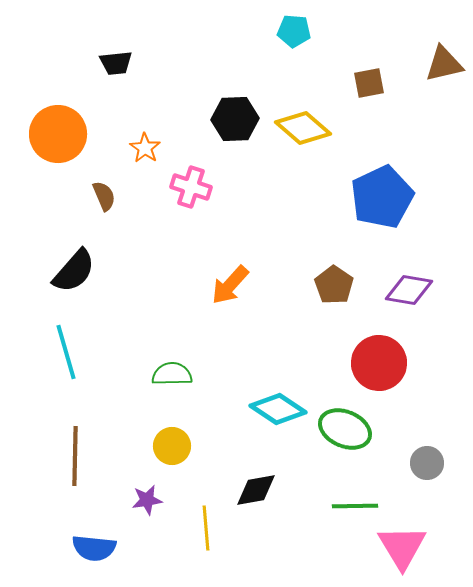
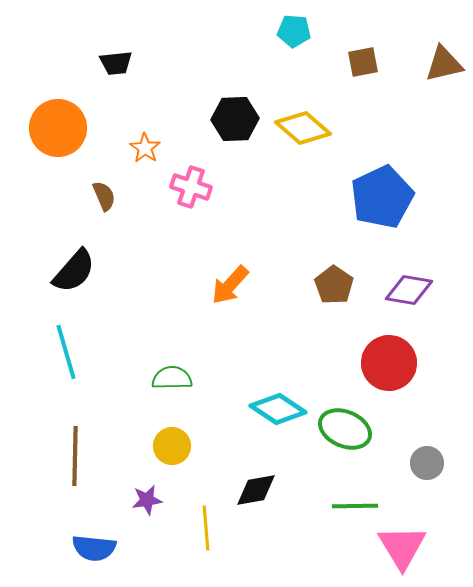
brown square: moved 6 px left, 21 px up
orange circle: moved 6 px up
red circle: moved 10 px right
green semicircle: moved 4 px down
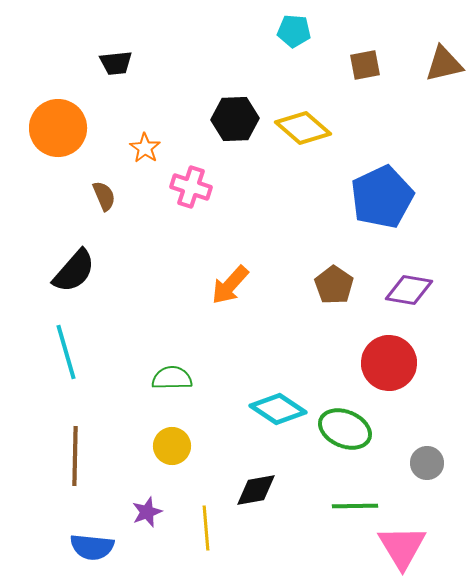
brown square: moved 2 px right, 3 px down
purple star: moved 12 px down; rotated 12 degrees counterclockwise
blue semicircle: moved 2 px left, 1 px up
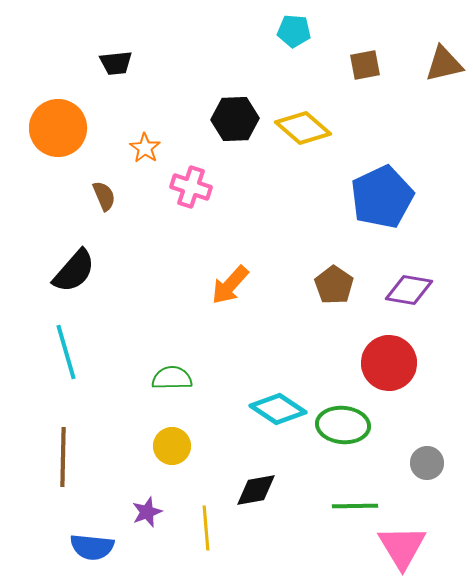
green ellipse: moved 2 px left, 4 px up; rotated 18 degrees counterclockwise
brown line: moved 12 px left, 1 px down
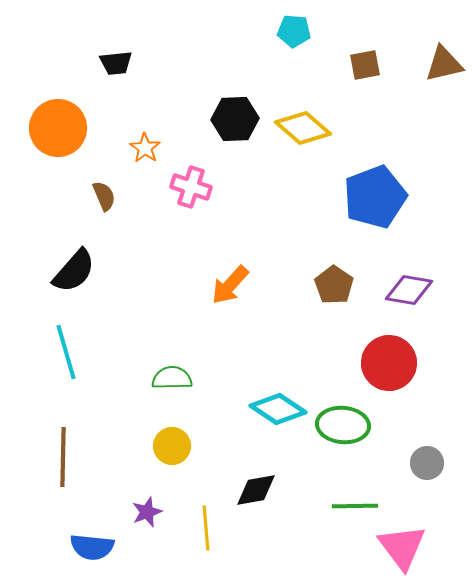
blue pentagon: moved 7 px left; rotated 4 degrees clockwise
pink triangle: rotated 6 degrees counterclockwise
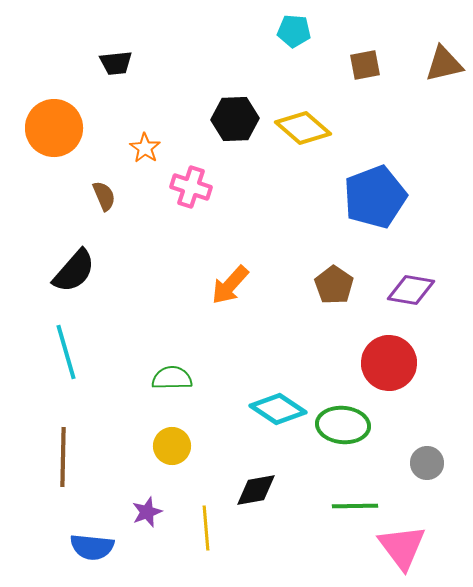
orange circle: moved 4 px left
purple diamond: moved 2 px right
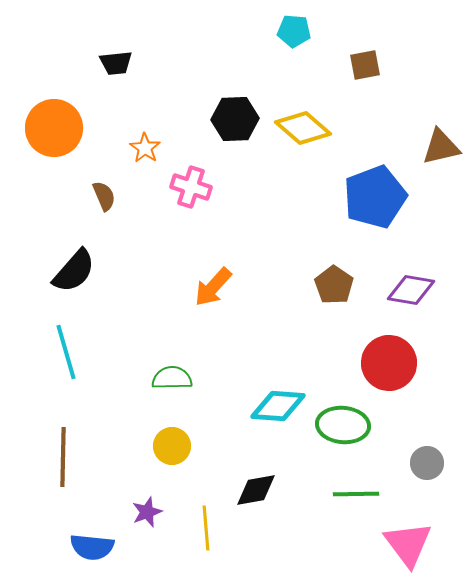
brown triangle: moved 3 px left, 83 px down
orange arrow: moved 17 px left, 2 px down
cyan diamond: moved 3 px up; rotated 30 degrees counterclockwise
green line: moved 1 px right, 12 px up
pink triangle: moved 6 px right, 3 px up
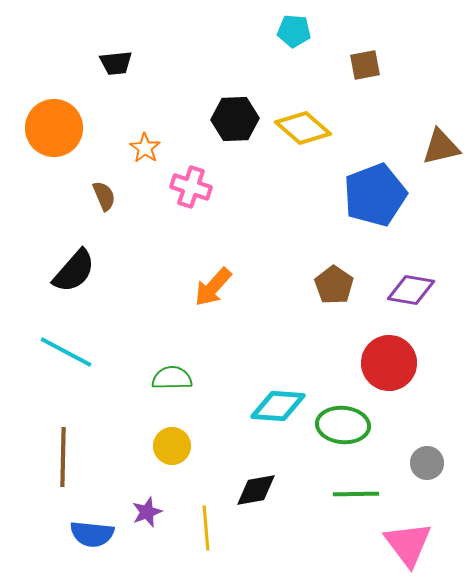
blue pentagon: moved 2 px up
cyan line: rotated 46 degrees counterclockwise
blue semicircle: moved 13 px up
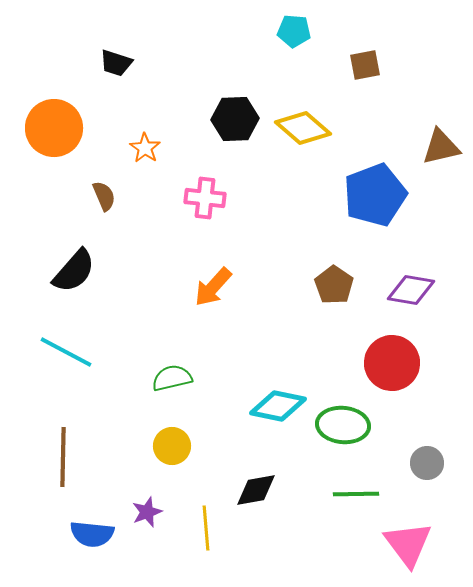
black trapezoid: rotated 24 degrees clockwise
pink cross: moved 14 px right, 11 px down; rotated 12 degrees counterclockwise
red circle: moved 3 px right
green semicircle: rotated 12 degrees counterclockwise
cyan diamond: rotated 8 degrees clockwise
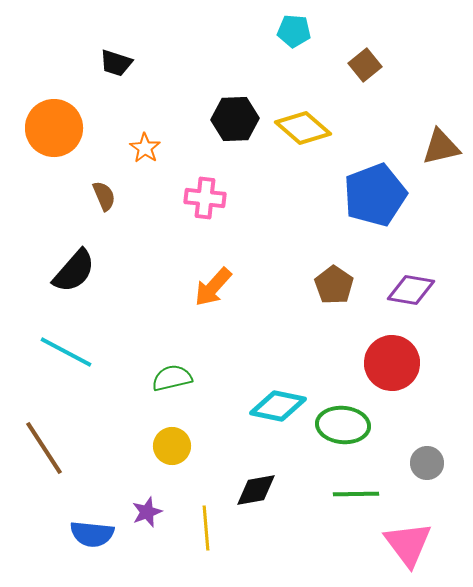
brown square: rotated 28 degrees counterclockwise
brown line: moved 19 px left, 9 px up; rotated 34 degrees counterclockwise
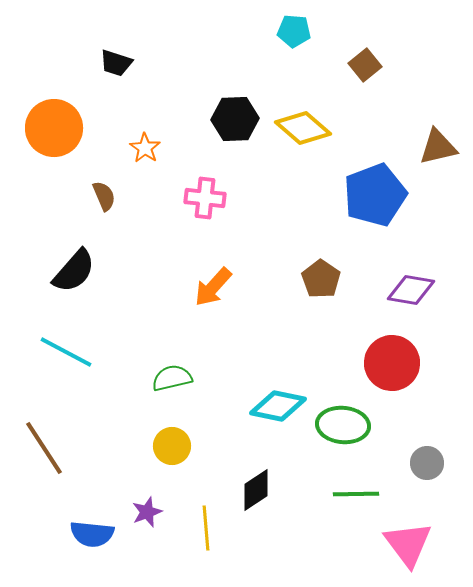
brown triangle: moved 3 px left
brown pentagon: moved 13 px left, 6 px up
black diamond: rotated 24 degrees counterclockwise
